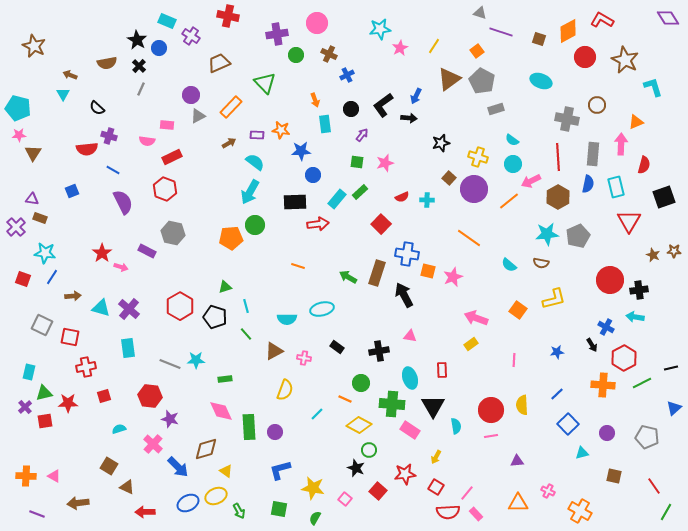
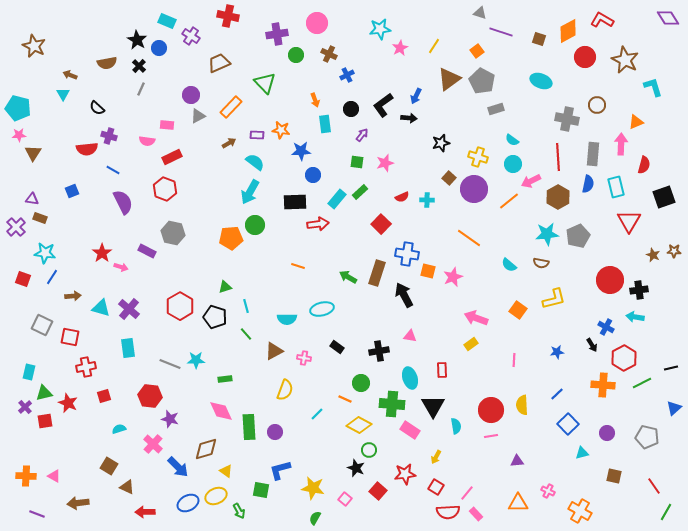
red star at (68, 403): rotated 24 degrees clockwise
green square at (279, 509): moved 18 px left, 19 px up
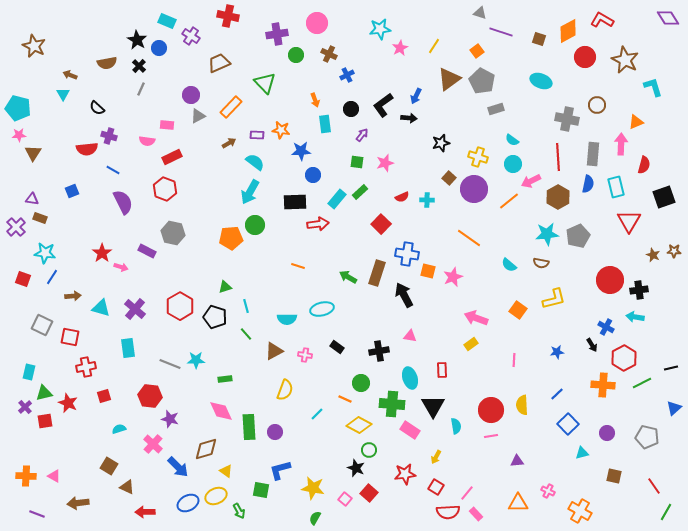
purple cross at (129, 309): moved 6 px right
pink cross at (304, 358): moved 1 px right, 3 px up
red square at (378, 491): moved 9 px left, 2 px down
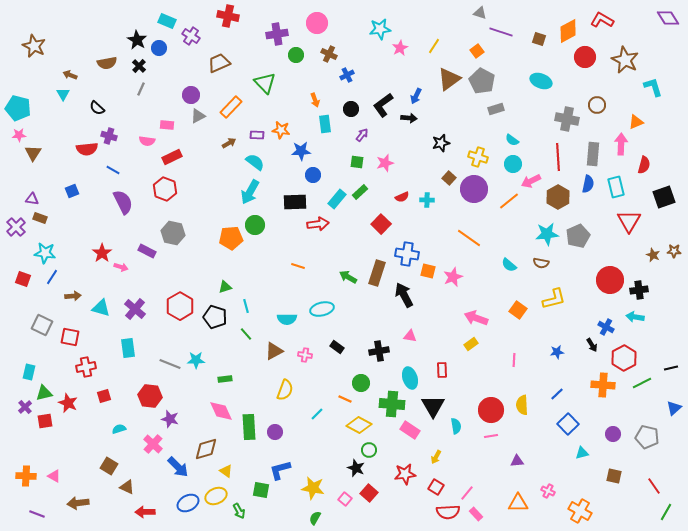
purple circle at (607, 433): moved 6 px right, 1 px down
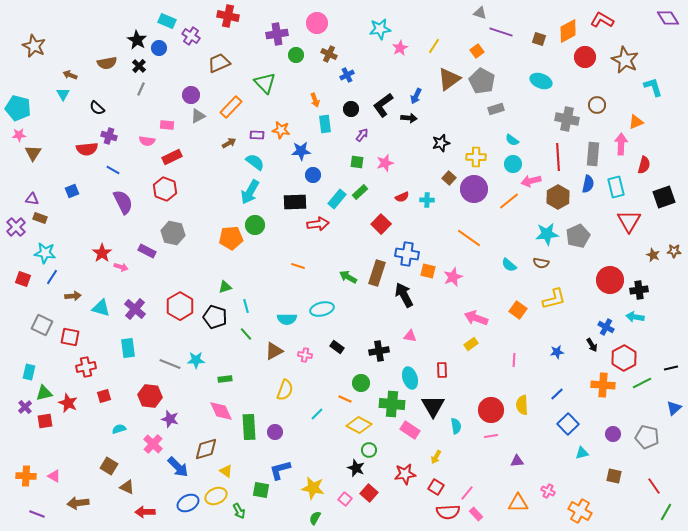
yellow cross at (478, 157): moved 2 px left; rotated 18 degrees counterclockwise
pink arrow at (531, 181): rotated 12 degrees clockwise
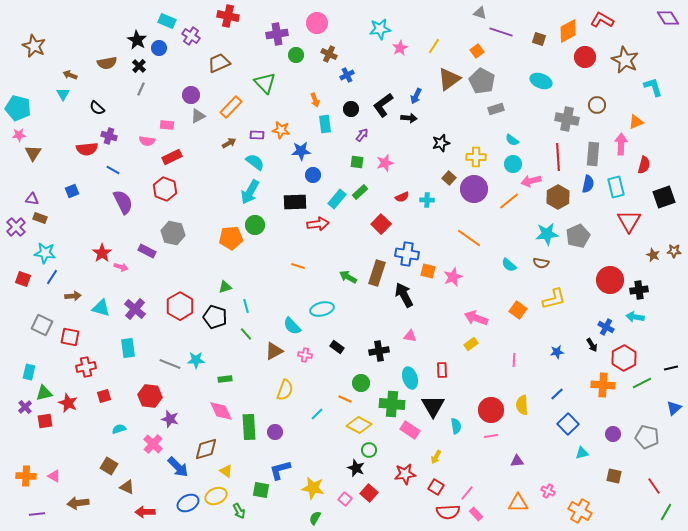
cyan semicircle at (287, 319): moved 5 px right, 7 px down; rotated 48 degrees clockwise
purple line at (37, 514): rotated 28 degrees counterclockwise
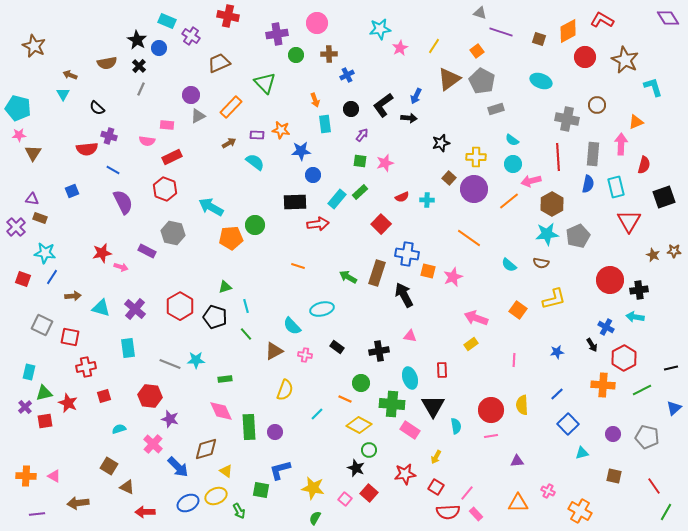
brown cross at (329, 54): rotated 28 degrees counterclockwise
green square at (357, 162): moved 3 px right, 1 px up
cyan arrow at (250, 192): moved 39 px left, 15 px down; rotated 90 degrees clockwise
brown hexagon at (558, 197): moved 6 px left, 7 px down
red star at (102, 253): rotated 24 degrees clockwise
green line at (642, 383): moved 7 px down
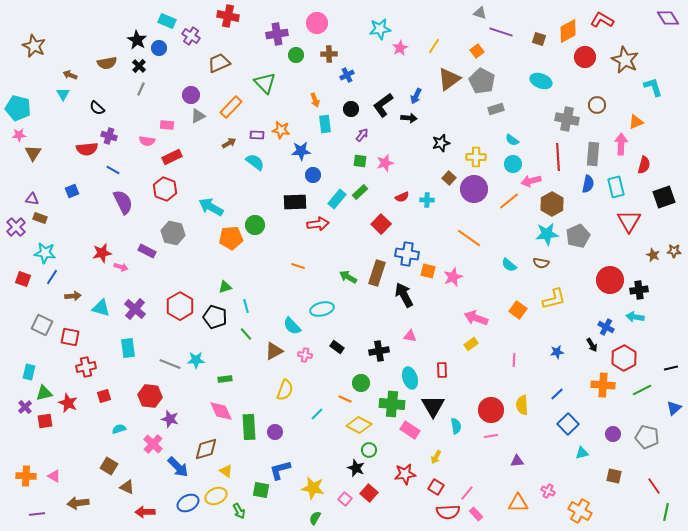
green line at (666, 512): rotated 18 degrees counterclockwise
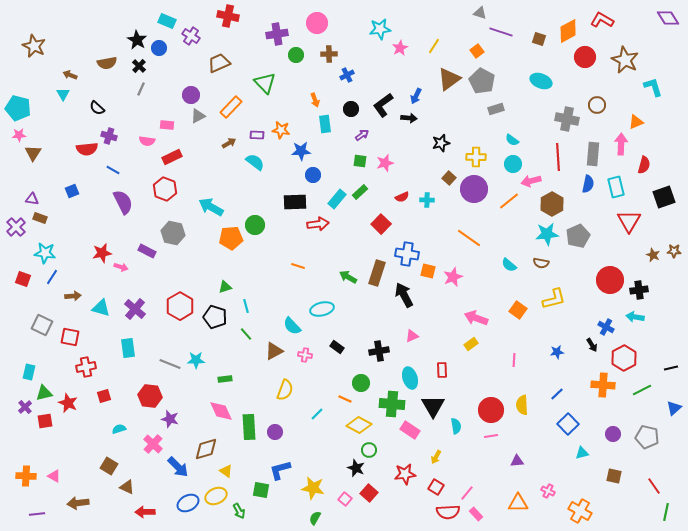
purple arrow at (362, 135): rotated 16 degrees clockwise
pink triangle at (410, 336): moved 2 px right; rotated 32 degrees counterclockwise
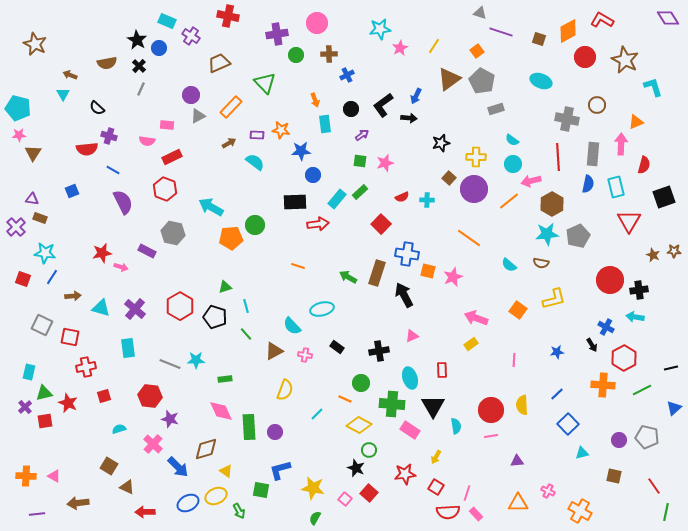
brown star at (34, 46): moved 1 px right, 2 px up
purple circle at (613, 434): moved 6 px right, 6 px down
pink line at (467, 493): rotated 21 degrees counterclockwise
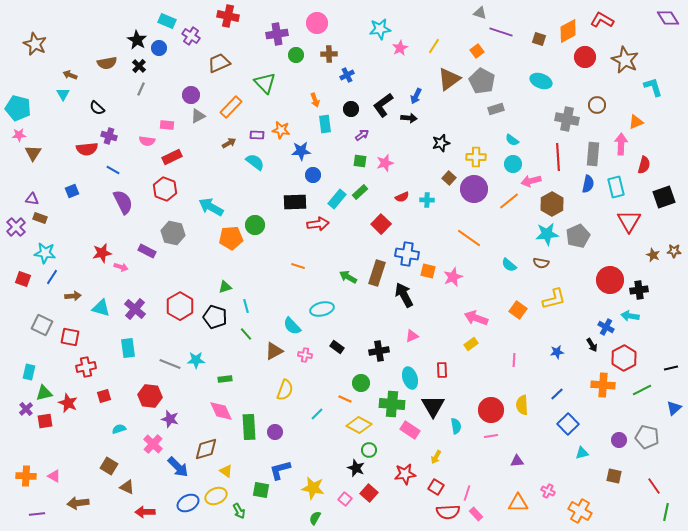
cyan arrow at (635, 317): moved 5 px left, 1 px up
purple cross at (25, 407): moved 1 px right, 2 px down
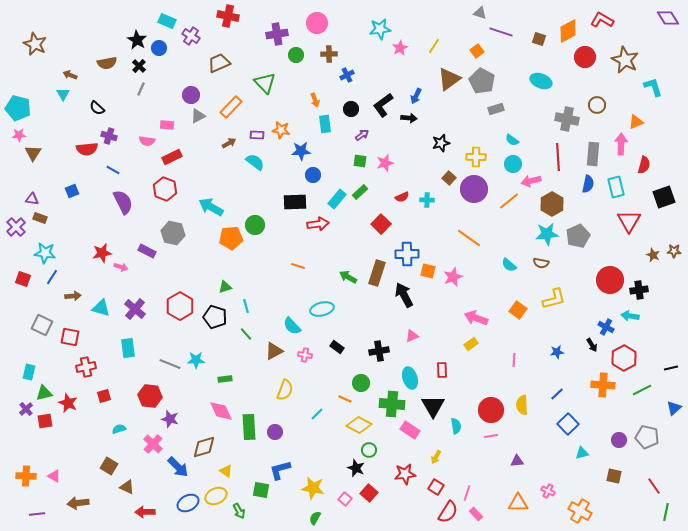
blue cross at (407, 254): rotated 10 degrees counterclockwise
brown diamond at (206, 449): moved 2 px left, 2 px up
red semicircle at (448, 512): rotated 55 degrees counterclockwise
